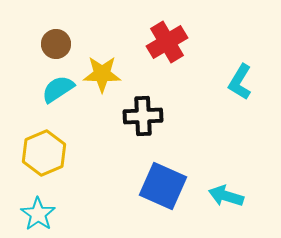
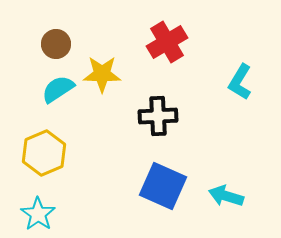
black cross: moved 15 px right
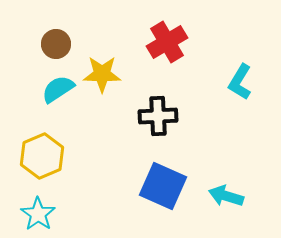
yellow hexagon: moved 2 px left, 3 px down
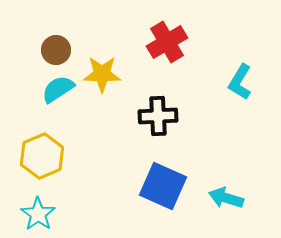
brown circle: moved 6 px down
cyan arrow: moved 2 px down
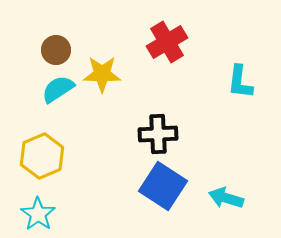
cyan L-shape: rotated 24 degrees counterclockwise
black cross: moved 18 px down
blue square: rotated 9 degrees clockwise
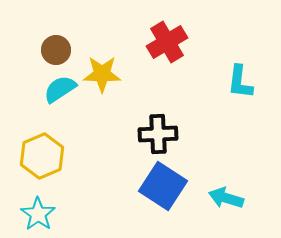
cyan semicircle: moved 2 px right
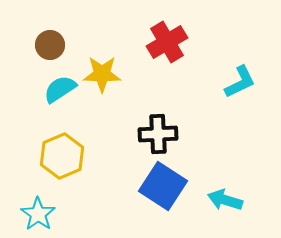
brown circle: moved 6 px left, 5 px up
cyan L-shape: rotated 123 degrees counterclockwise
yellow hexagon: moved 20 px right
cyan arrow: moved 1 px left, 2 px down
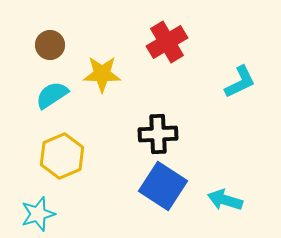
cyan semicircle: moved 8 px left, 6 px down
cyan star: rotated 20 degrees clockwise
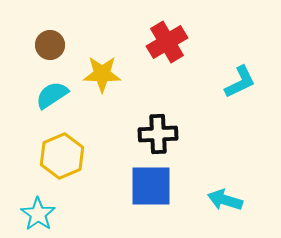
blue square: moved 12 px left; rotated 33 degrees counterclockwise
cyan star: rotated 20 degrees counterclockwise
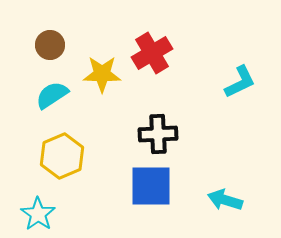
red cross: moved 15 px left, 11 px down
